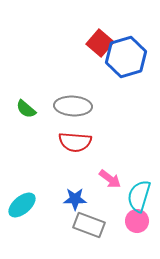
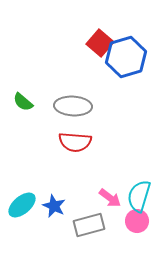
green semicircle: moved 3 px left, 7 px up
pink arrow: moved 19 px down
blue star: moved 21 px left, 7 px down; rotated 25 degrees clockwise
gray rectangle: rotated 36 degrees counterclockwise
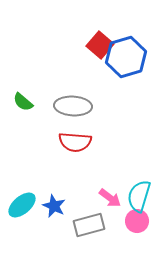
red square: moved 2 px down
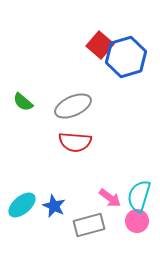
gray ellipse: rotated 27 degrees counterclockwise
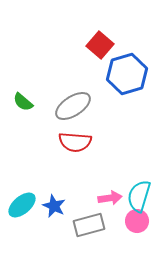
blue hexagon: moved 1 px right, 17 px down
gray ellipse: rotated 9 degrees counterclockwise
pink arrow: rotated 45 degrees counterclockwise
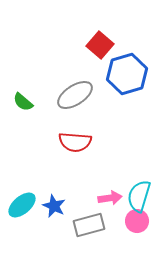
gray ellipse: moved 2 px right, 11 px up
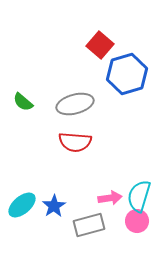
gray ellipse: moved 9 px down; rotated 18 degrees clockwise
blue star: rotated 15 degrees clockwise
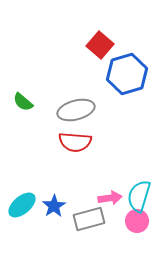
gray ellipse: moved 1 px right, 6 px down
gray rectangle: moved 6 px up
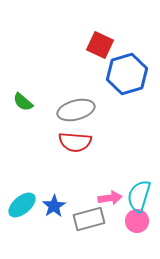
red square: rotated 16 degrees counterclockwise
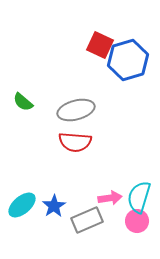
blue hexagon: moved 1 px right, 14 px up
cyan semicircle: moved 1 px down
gray rectangle: moved 2 px left, 1 px down; rotated 8 degrees counterclockwise
